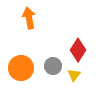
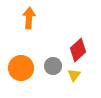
orange arrow: rotated 15 degrees clockwise
red diamond: rotated 15 degrees clockwise
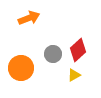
orange arrow: rotated 65 degrees clockwise
gray circle: moved 12 px up
yellow triangle: rotated 24 degrees clockwise
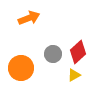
red diamond: moved 2 px down
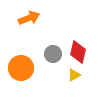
red diamond: rotated 35 degrees counterclockwise
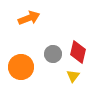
orange circle: moved 1 px up
yellow triangle: moved 1 px left, 1 px down; rotated 24 degrees counterclockwise
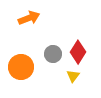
red diamond: rotated 20 degrees clockwise
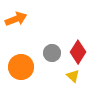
orange arrow: moved 13 px left, 1 px down
gray circle: moved 1 px left, 1 px up
yellow triangle: rotated 24 degrees counterclockwise
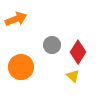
gray circle: moved 8 px up
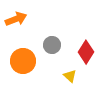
red diamond: moved 8 px right
orange circle: moved 2 px right, 6 px up
yellow triangle: moved 3 px left
